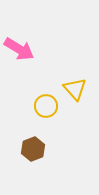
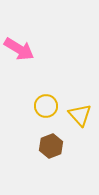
yellow triangle: moved 5 px right, 26 px down
brown hexagon: moved 18 px right, 3 px up
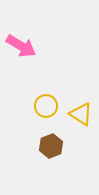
pink arrow: moved 2 px right, 3 px up
yellow triangle: moved 1 px right, 1 px up; rotated 15 degrees counterclockwise
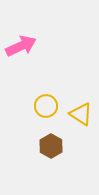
pink arrow: rotated 56 degrees counterclockwise
brown hexagon: rotated 10 degrees counterclockwise
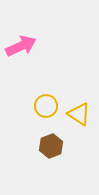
yellow triangle: moved 2 px left
brown hexagon: rotated 10 degrees clockwise
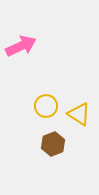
brown hexagon: moved 2 px right, 2 px up
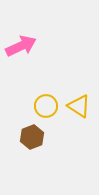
yellow triangle: moved 8 px up
brown hexagon: moved 21 px left, 7 px up
